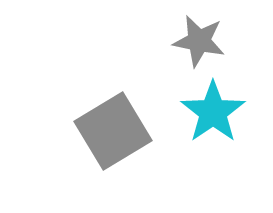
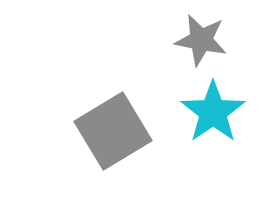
gray star: moved 2 px right, 1 px up
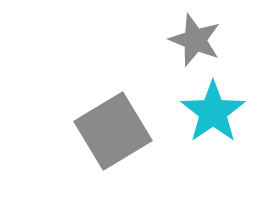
gray star: moved 6 px left; rotated 10 degrees clockwise
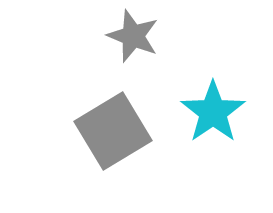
gray star: moved 62 px left, 4 px up
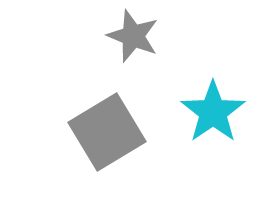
gray square: moved 6 px left, 1 px down
